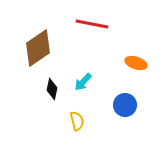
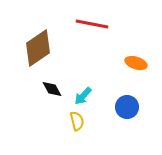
cyan arrow: moved 14 px down
black diamond: rotated 40 degrees counterclockwise
blue circle: moved 2 px right, 2 px down
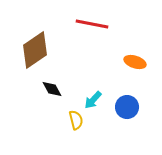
brown diamond: moved 3 px left, 2 px down
orange ellipse: moved 1 px left, 1 px up
cyan arrow: moved 10 px right, 4 px down
yellow semicircle: moved 1 px left, 1 px up
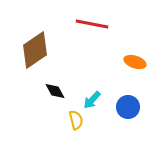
black diamond: moved 3 px right, 2 px down
cyan arrow: moved 1 px left
blue circle: moved 1 px right
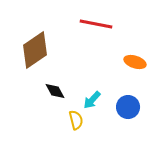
red line: moved 4 px right
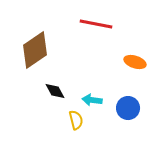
cyan arrow: rotated 54 degrees clockwise
blue circle: moved 1 px down
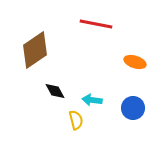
blue circle: moved 5 px right
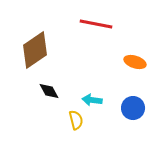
black diamond: moved 6 px left
